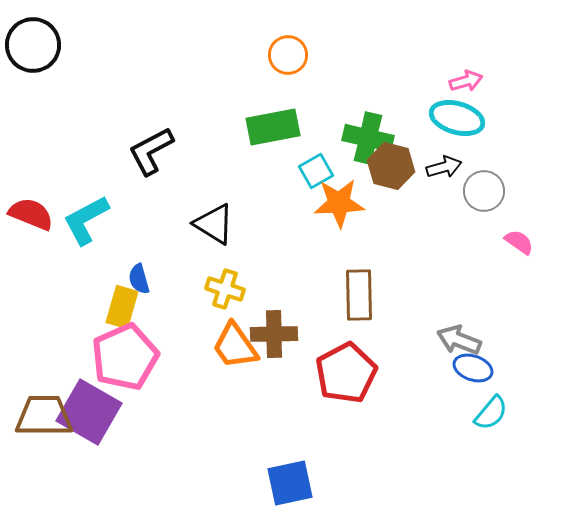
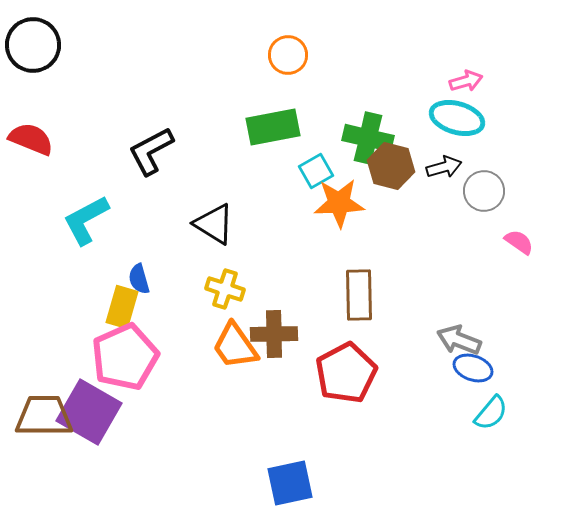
red semicircle: moved 75 px up
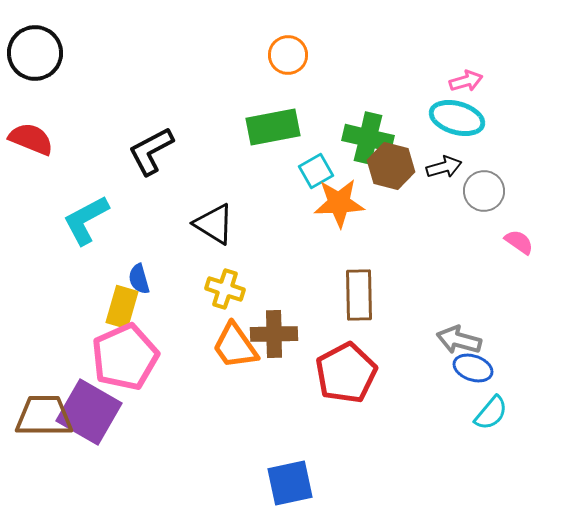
black circle: moved 2 px right, 8 px down
gray arrow: rotated 6 degrees counterclockwise
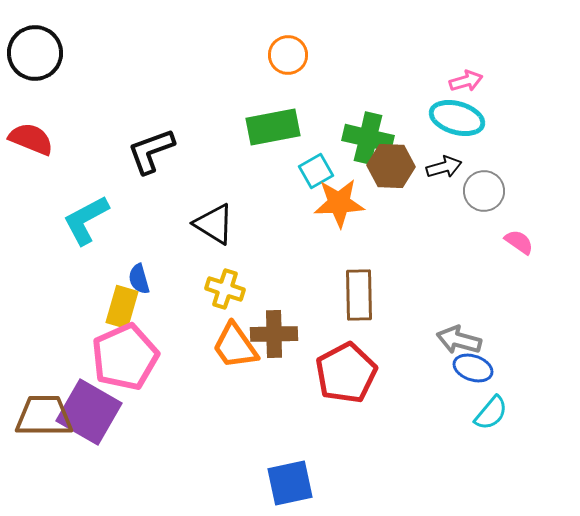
black L-shape: rotated 8 degrees clockwise
brown hexagon: rotated 12 degrees counterclockwise
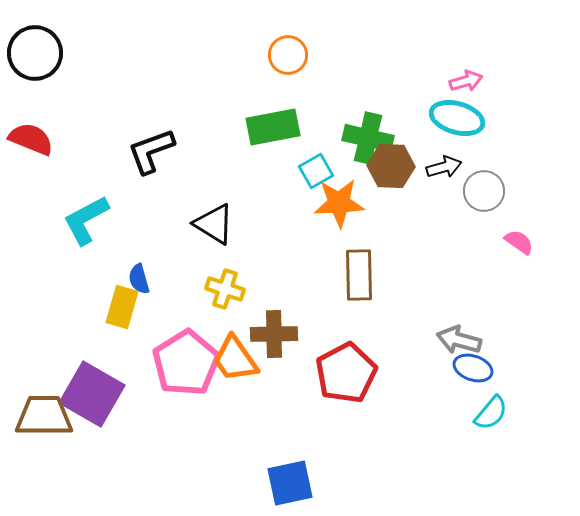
brown rectangle: moved 20 px up
orange trapezoid: moved 13 px down
pink pentagon: moved 61 px right, 6 px down; rotated 8 degrees counterclockwise
purple square: moved 3 px right, 18 px up
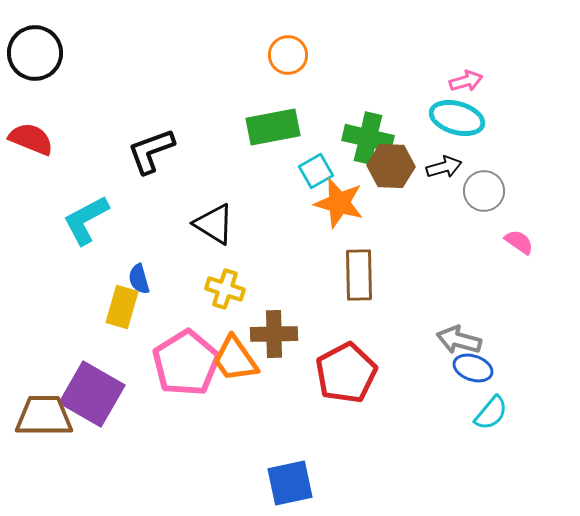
orange star: rotated 18 degrees clockwise
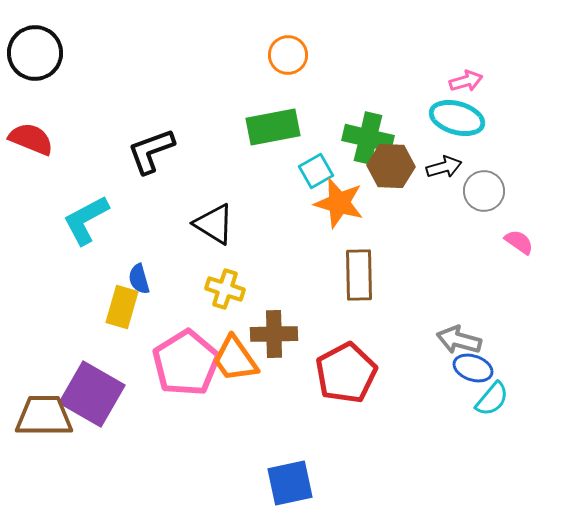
cyan semicircle: moved 1 px right, 14 px up
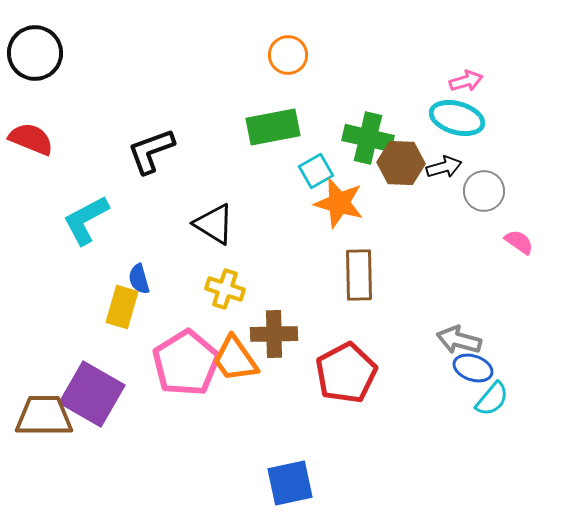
brown hexagon: moved 10 px right, 3 px up
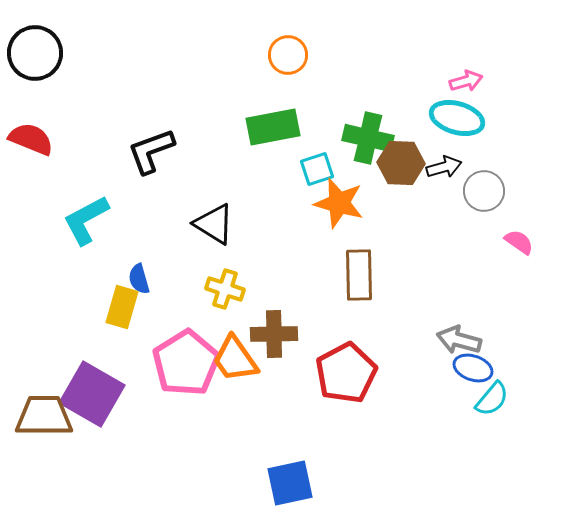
cyan square: moved 1 px right, 2 px up; rotated 12 degrees clockwise
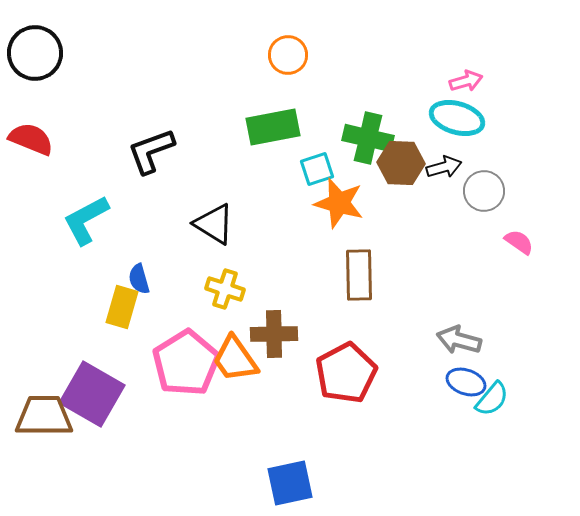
blue ellipse: moved 7 px left, 14 px down
